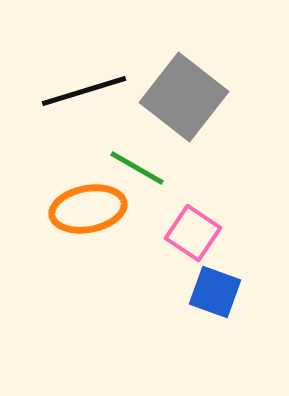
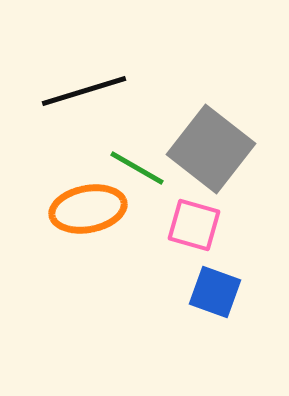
gray square: moved 27 px right, 52 px down
pink square: moved 1 px right, 8 px up; rotated 18 degrees counterclockwise
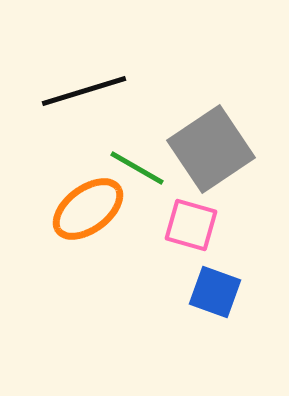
gray square: rotated 18 degrees clockwise
orange ellipse: rotated 26 degrees counterclockwise
pink square: moved 3 px left
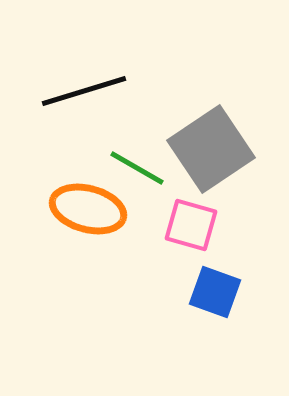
orange ellipse: rotated 52 degrees clockwise
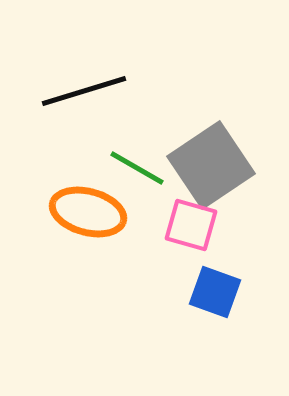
gray square: moved 16 px down
orange ellipse: moved 3 px down
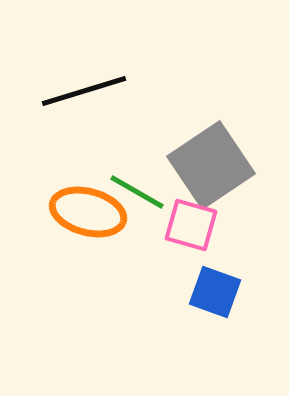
green line: moved 24 px down
